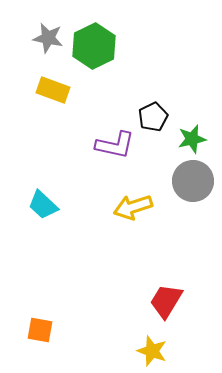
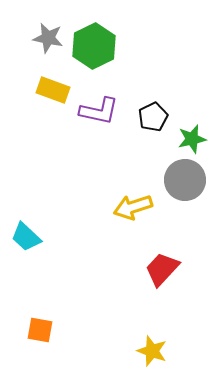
purple L-shape: moved 16 px left, 34 px up
gray circle: moved 8 px left, 1 px up
cyan trapezoid: moved 17 px left, 32 px down
red trapezoid: moved 4 px left, 32 px up; rotated 12 degrees clockwise
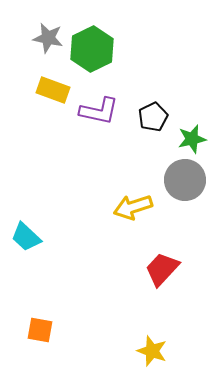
green hexagon: moved 2 px left, 3 px down
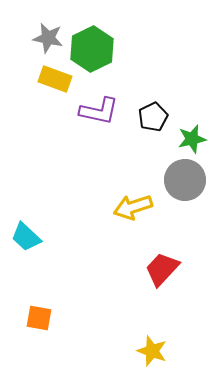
yellow rectangle: moved 2 px right, 11 px up
orange square: moved 1 px left, 12 px up
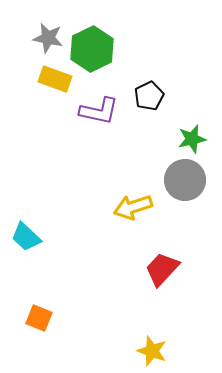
black pentagon: moved 4 px left, 21 px up
orange square: rotated 12 degrees clockwise
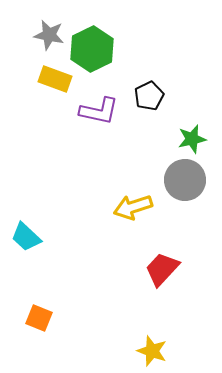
gray star: moved 1 px right, 3 px up
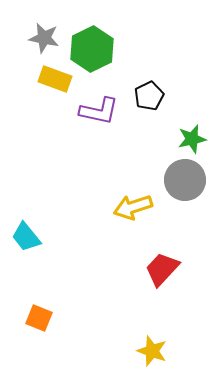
gray star: moved 5 px left, 3 px down
cyan trapezoid: rotated 8 degrees clockwise
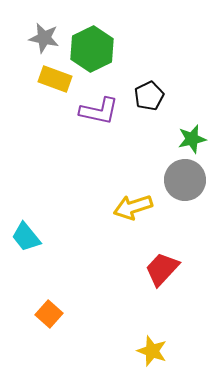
orange square: moved 10 px right, 4 px up; rotated 20 degrees clockwise
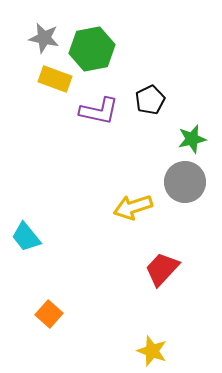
green hexagon: rotated 15 degrees clockwise
black pentagon: moved 1 px right, 4 px down
gray circle: moved 2 px down
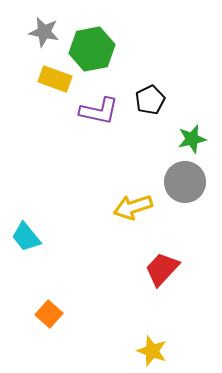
gray star: moved 6 px up
